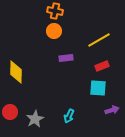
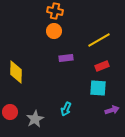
cyan arrow: moved 3 px left, 7 px up
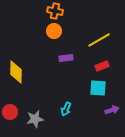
gray star: rotated 18 degrees clockwise
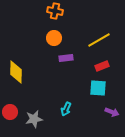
orange circle: moved 7 px down
purple arrow: moved 2 px down; rotated 40 degrees clockwise
gray star: moved 1 px left
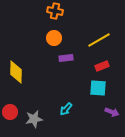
cyan arrow: rotated 16 degrees clockwise
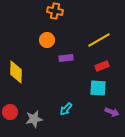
orange circle: moved 7 px left, 2 px down
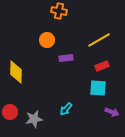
orange cross: moved 4 px right
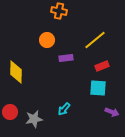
yellow line: moved 4 px left; rotated 10 degrees counterclockwise
cyan arrow: moved 2 px left
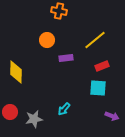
purple arrow: moved 4 px down
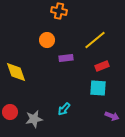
yellow diamond: rotated 20 degrees counterclockwise
